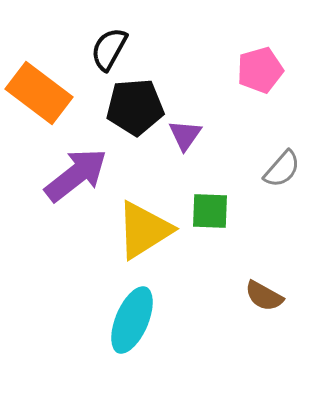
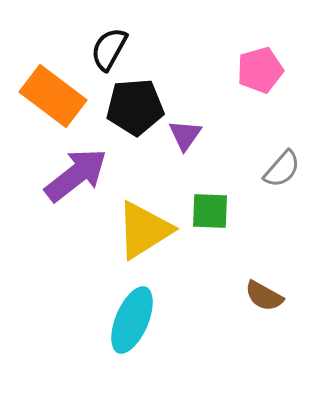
orange rectangle: moved 14 px right, 3 px down
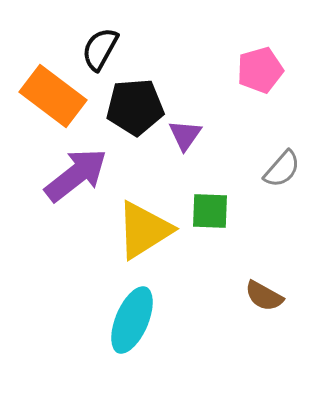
black semicircle: moved 9 px left
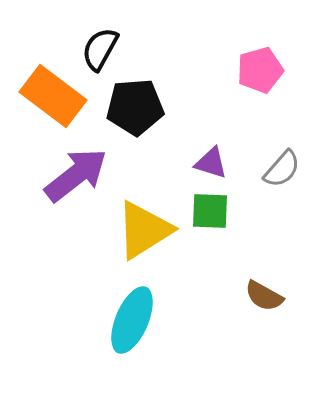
purple triangle: moved 26 px right, 28 px down; rotated 48 degrees counterclockwise
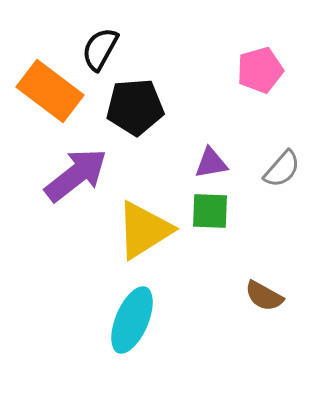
orange rectangle: moved 3 px left, 5 px up
purple triangle: rotated 27 degrees counterclockwise
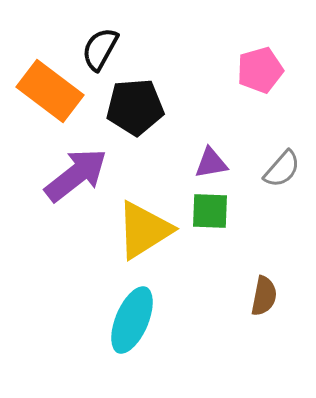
brown semicircle: rotated 108 degrees counterclockwise
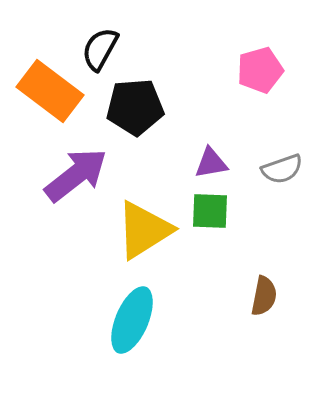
gray semicircle: rotated 30 degrees clockwise
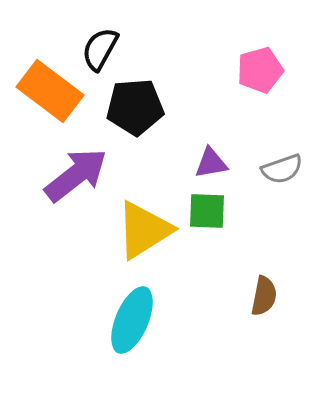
green square: moved 3 px left
